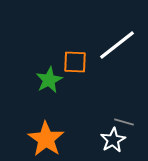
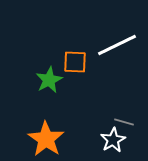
white line: rotated 12 degrees clockwise
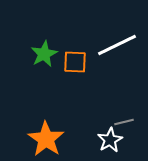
green star: moved 5 px left, 26 px up
gray line: rotated 30 degrees counterclockwise
white star: moved 3 px left
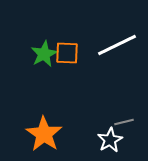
orange square: moved 8 px left, 9 px up
orange star: moved 2 px left, 5 px up
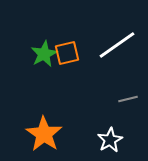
white line: rotated 9 degrees counterclockwise
orange square: rotated 15 degrees counterclockwise
gray line: moved 4 px right, 23 px up
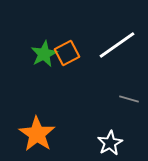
orange square: rotated 15 degrees counterclockwise
gray line: moved 1 px right; rotated 30 degrees clockwise
orange star: moved 7 px left
white star: moved 3 px down
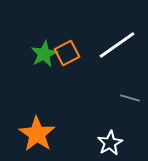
gray line: moved 1 px right, 1 px up
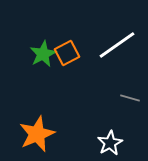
green star: moved 1 px left
orange star: rotated 15 degrees clockwise
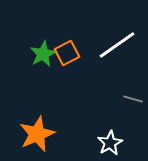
gray line: moved 3 px right, 1 px down
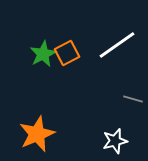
white star: moved 5 px right, 2 px up; rotated 15 degrees clockwise
